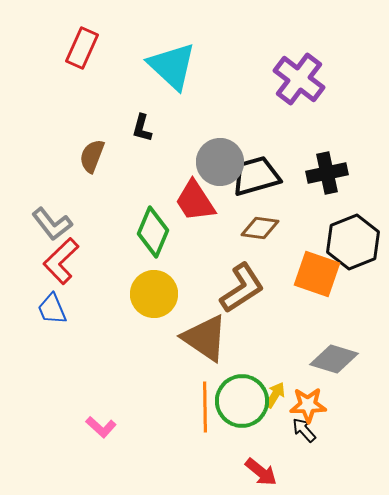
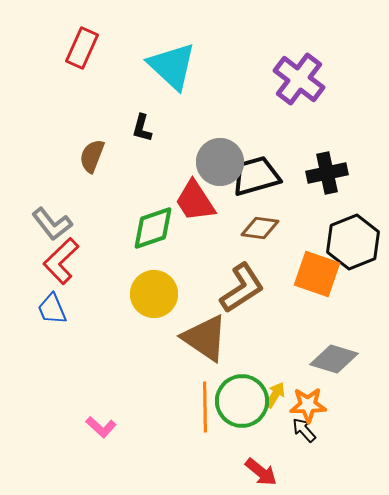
green diamond: moved 4 px up; rotated 48 degrees clockwise
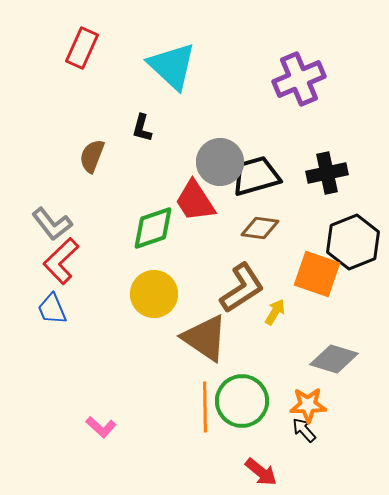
purple cross: rotated 30 degrees clockwise
yellow arrow: moved 83 px up
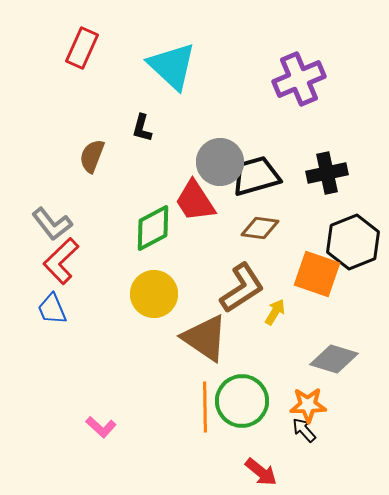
green diamond: rotated 9 degrees counterclockwise
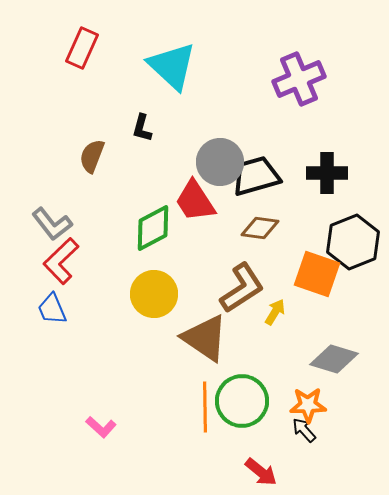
black cross: rotated 12 degrees clockwise
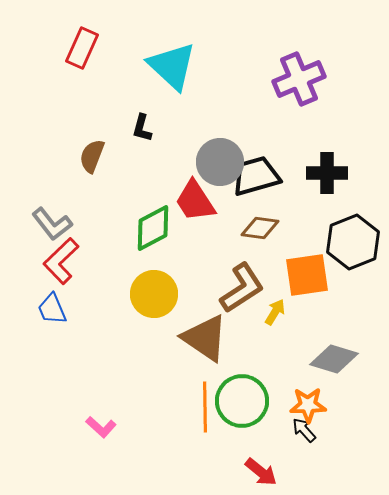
orange square: moved 10 px left, 1 px down; rotated 27 degrees counterclockwise
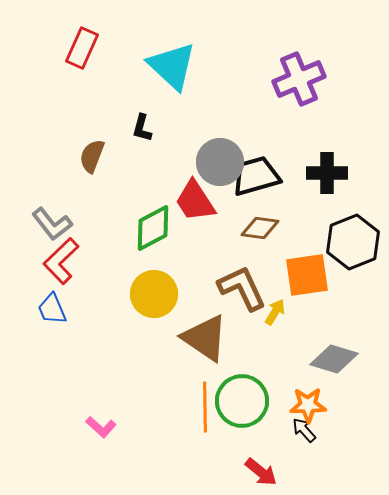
brown L-shape: rotated 82 degrees counterclockwise
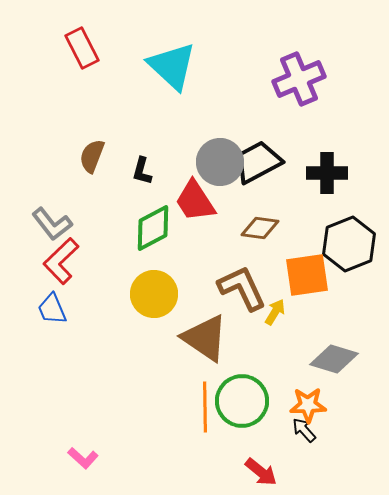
red rectangle: rotated 51 degrees counterclockwise
black L-shape: moved 43 px down
black trapezoid: moved 2 px right, 14 px up; rotated 12 degrees counterclockwise
black hexagon: moved 4 px left, 2 px down
pink L-shape: moved 18 px left, 31 px down
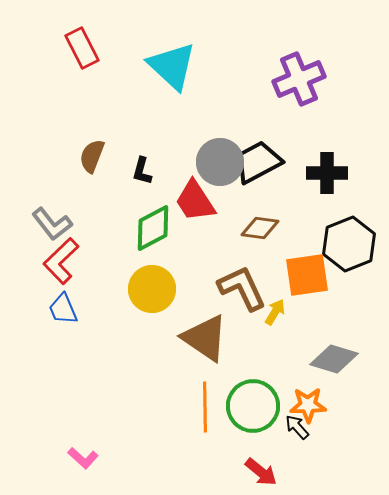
yellow circle: moved 2 px left, 5 px up
blue trapezoid: moved 11 px right
green circle: moved 11 px right, 5 px down
black arrow: moved 7 px left, 3 px up
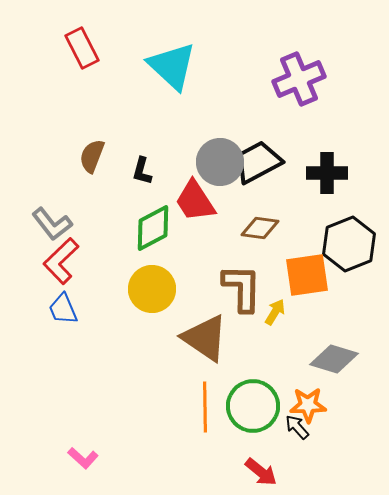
brown L-shape: rotated 26 degrees clockwise
